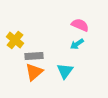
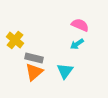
gray rectangle: moved 2 px down; rotated 18 degrees clockwise
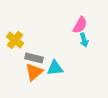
pink semicircle: rotated 96 degrees clockwise
cyan arrow: moved 7 px right, 4 px up; rotated 72 degrees counterclockwise
cyan triangle: moved 10 px left, 3 px up; rotated 48 degrees clockwise
